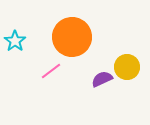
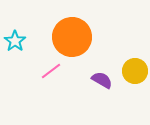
yellow circle: moved 8 px right, 4 px down
purple semicircle: moved 1 px down; rotated 55 degrees clockwise
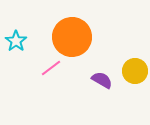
cyan star: moved 1 px right
pink line: moved 3 px up
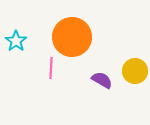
pink line: rotated 50 degrees counterclockwise
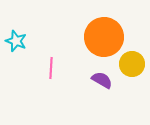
orange circle: moved 32 px right
cyan star: rotated 15 degrees counterclockwise
yellow circle: moved 3 px left, 7 px up
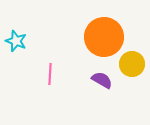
pink line: moved 1 px left, 6 px down
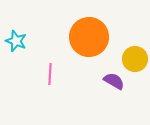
orange circle: moved 15 px left
yellow circle: moved 3 px right, 5 px up
purple semicircle: moved 12 px right, 1 px down
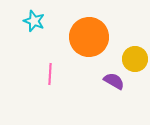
cyan star: moved 18 px right, 20 px up
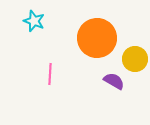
orange circle: moved 8 px right, 1 px down
